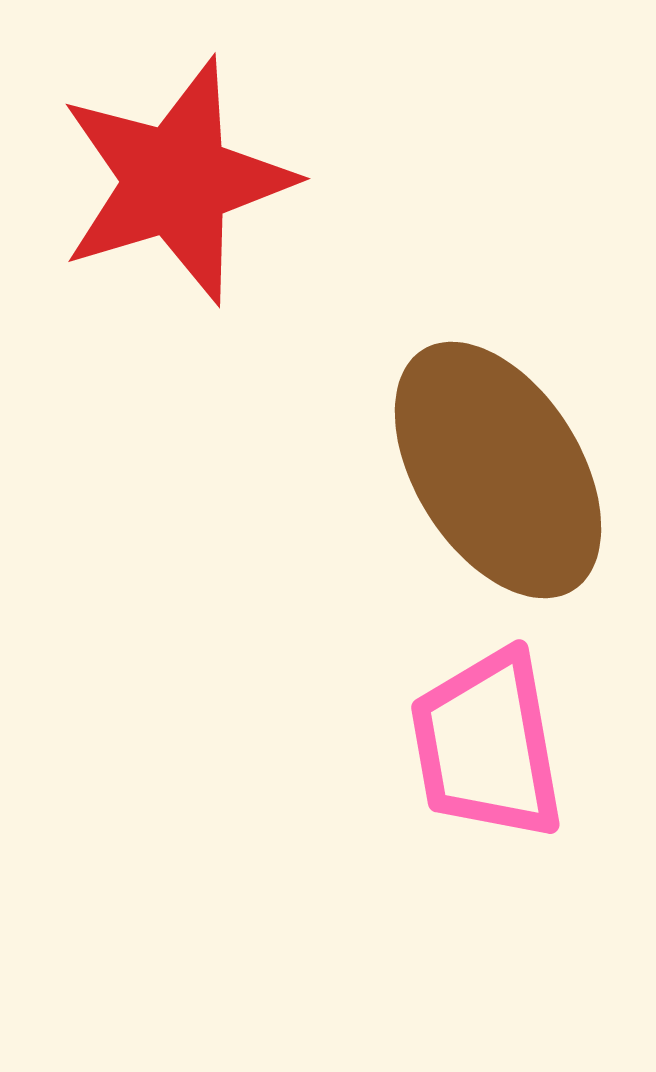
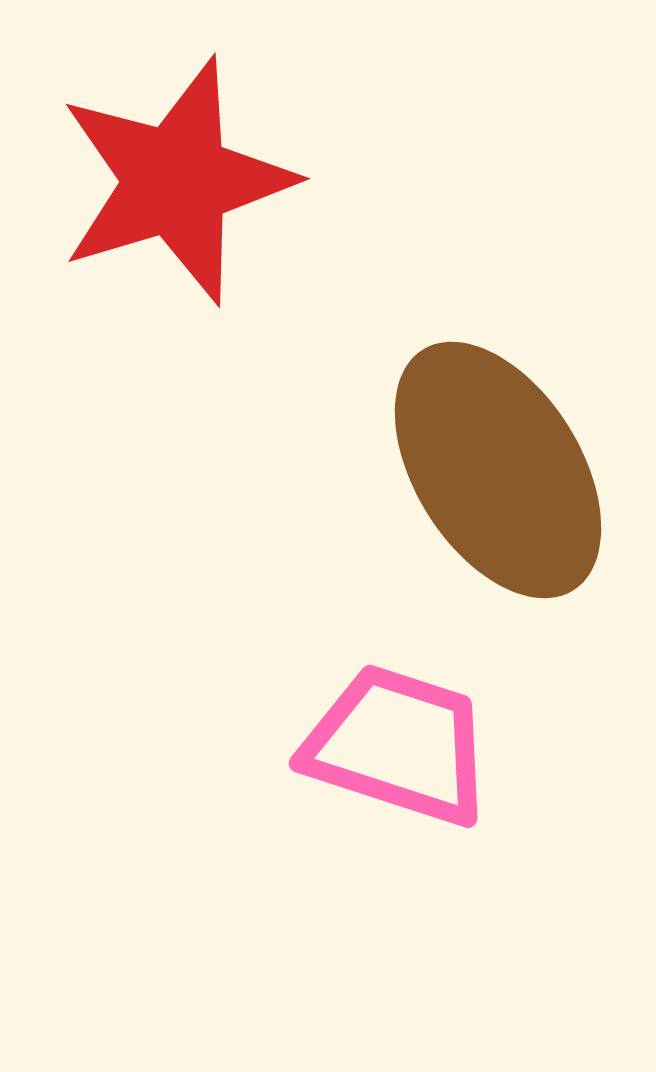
pink trapezoid: moved 89 px left; rotated 118 degrees clockwise
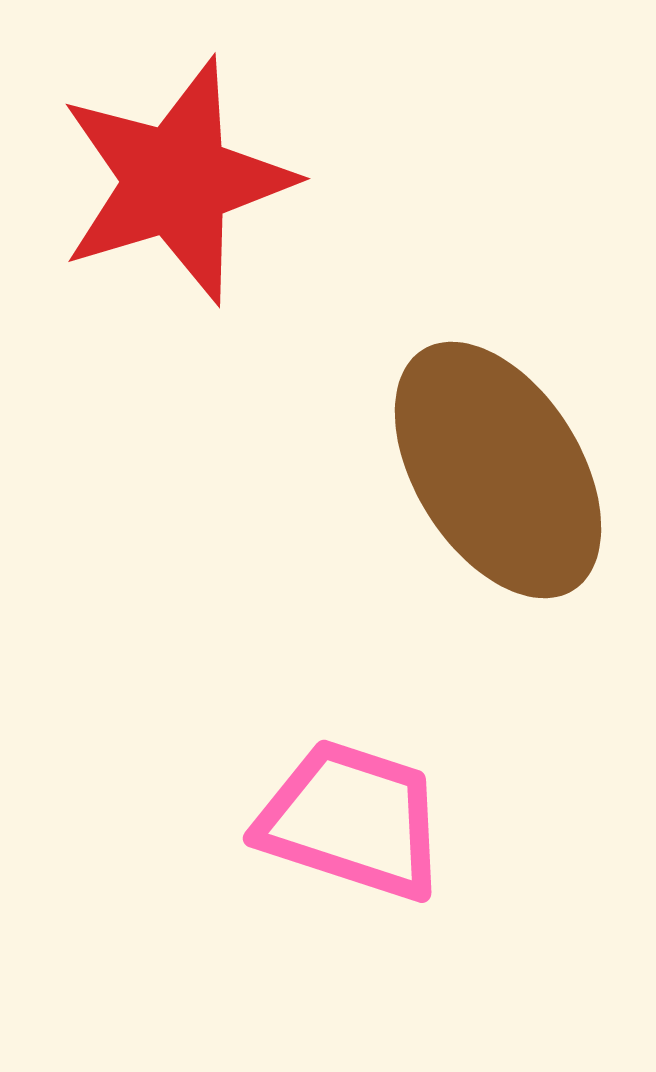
pink trapezoid: moved 46 px left, 75 px down
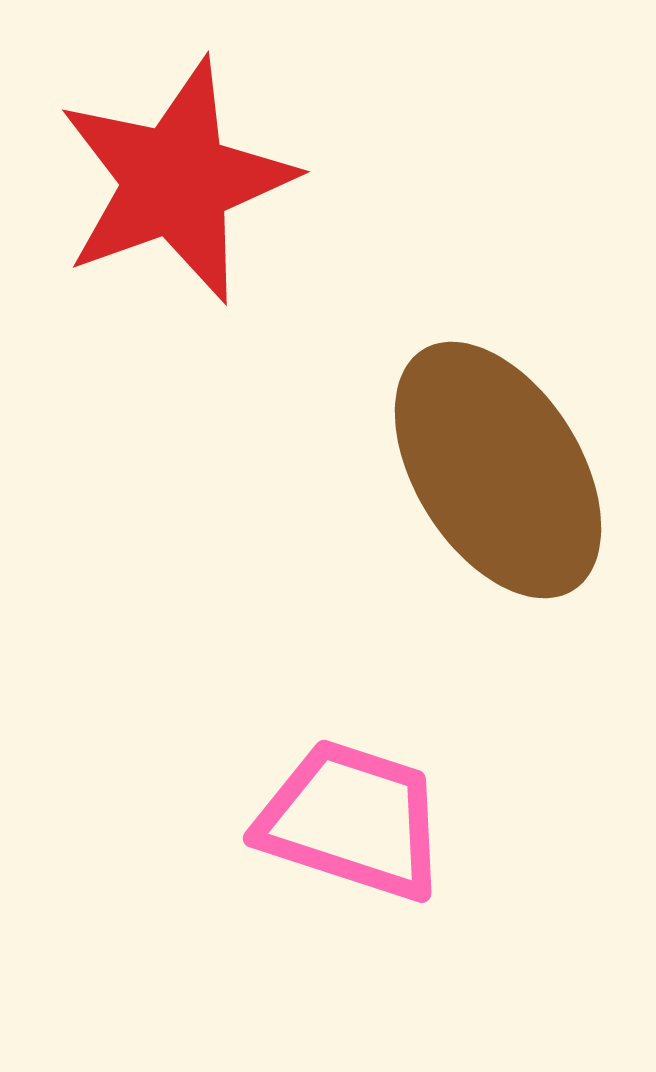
red star: rotated 3 degrees counterclockwise
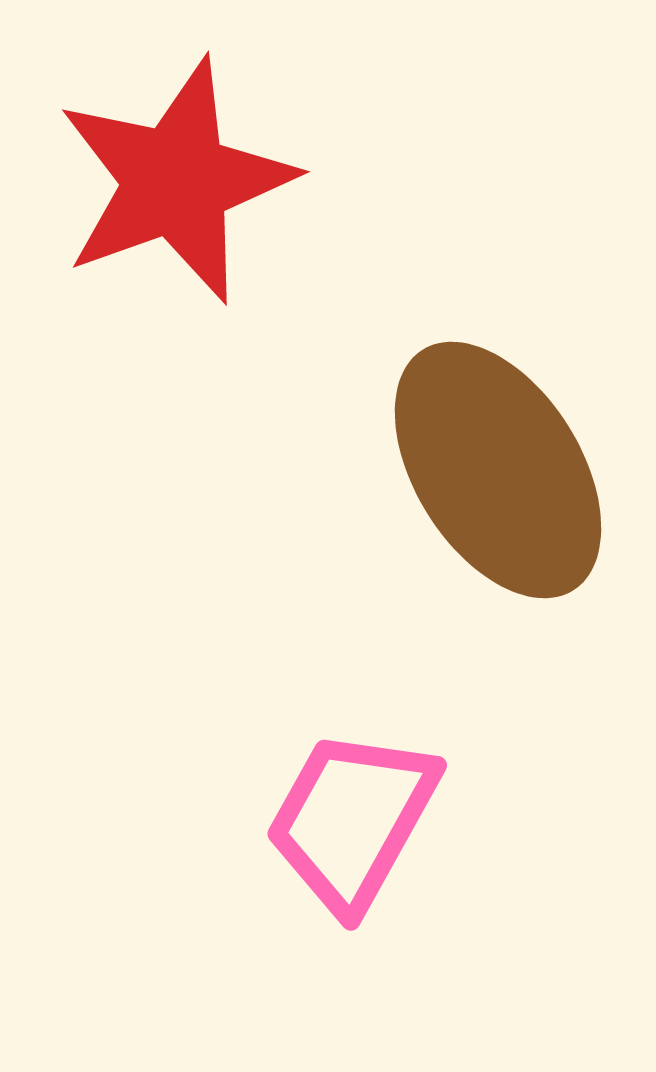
pink trapezoid: rotated 79 degrees counterclockwise
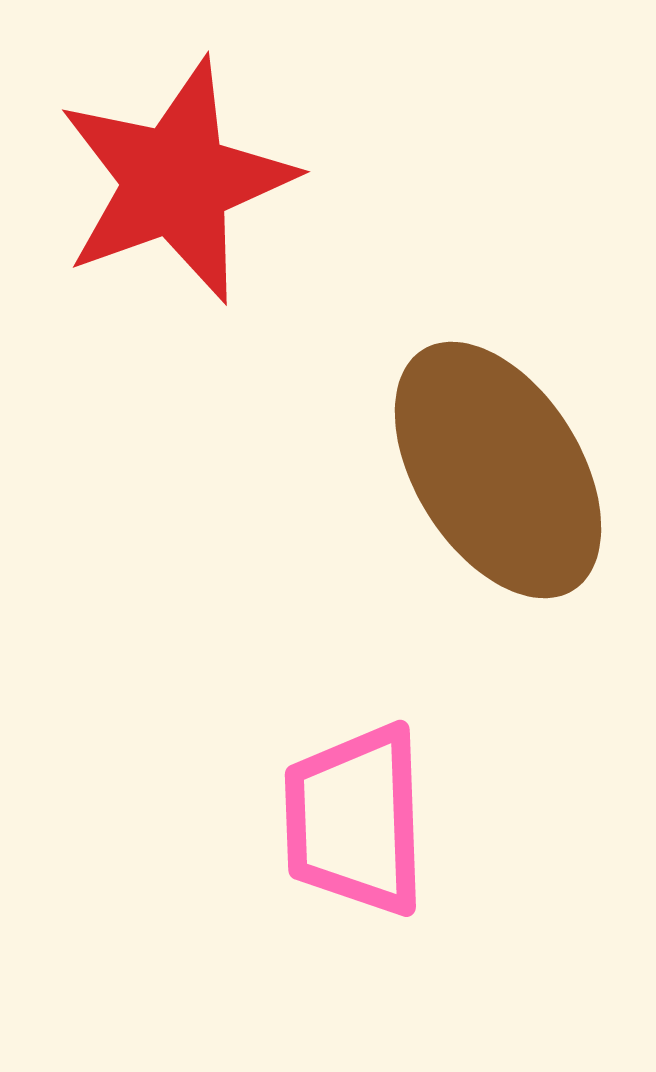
pink trapezoid: moved 3 px right; rotated 31 degrees counterclockwise
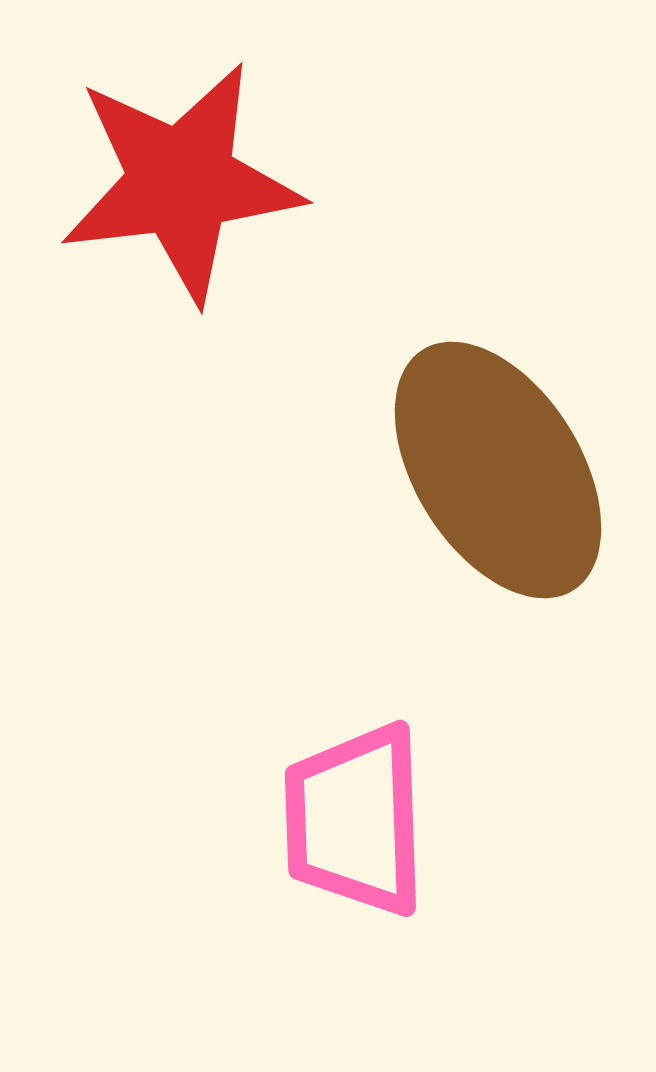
red star: moved 5 px right, 1 px down; rotated 13 degrees clockwise
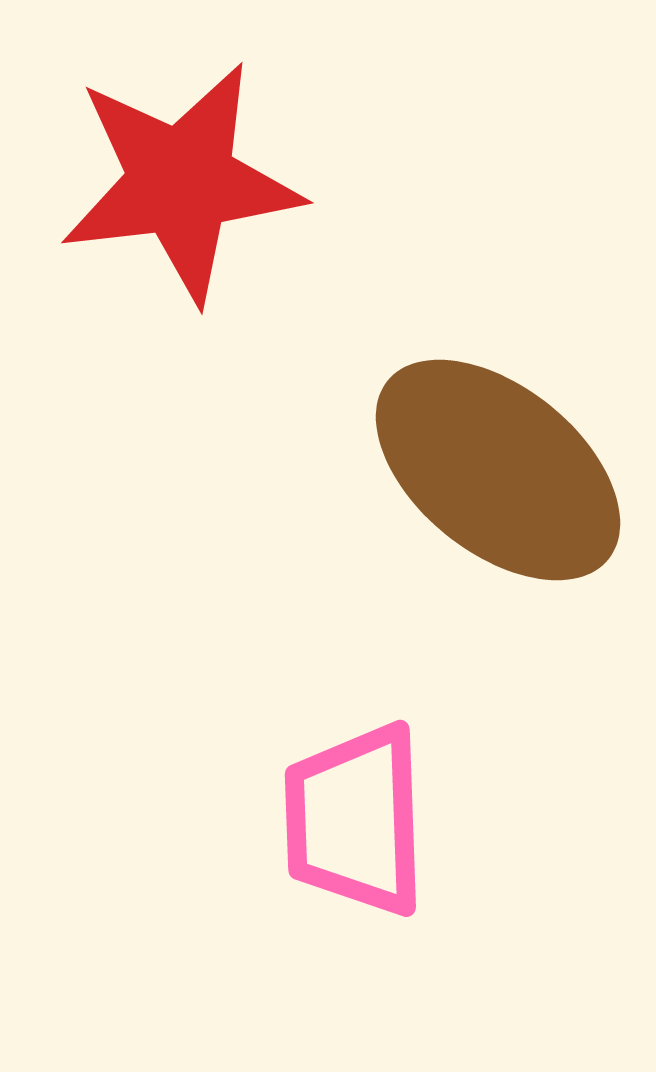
brown ellipse: rotated 19 degrees counterclockwise
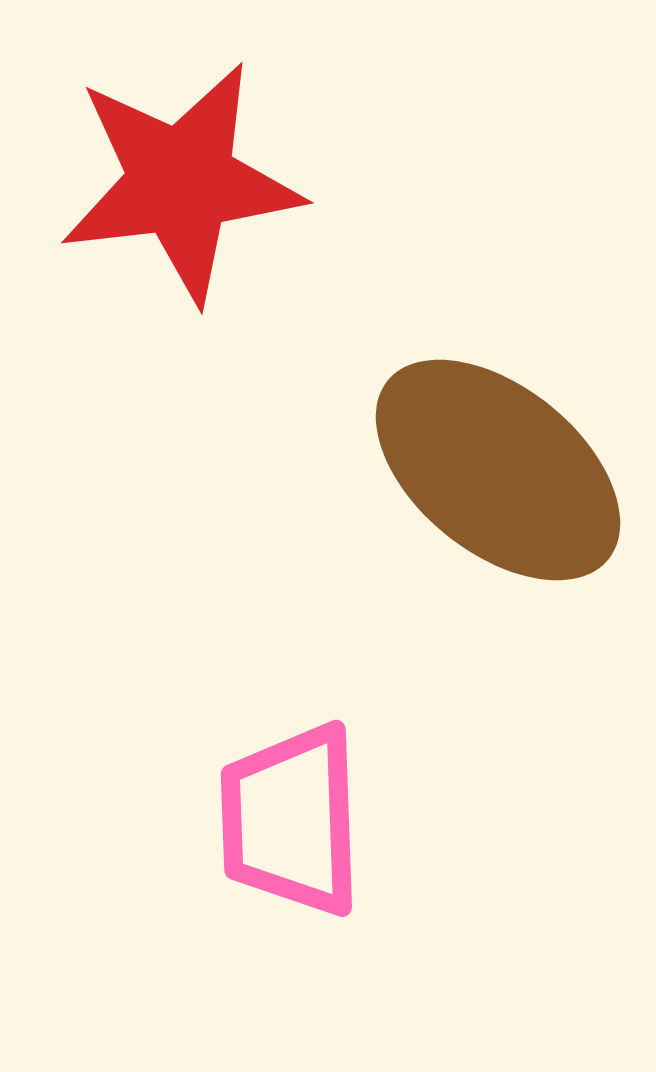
pink trapezoid: moved 64 px left
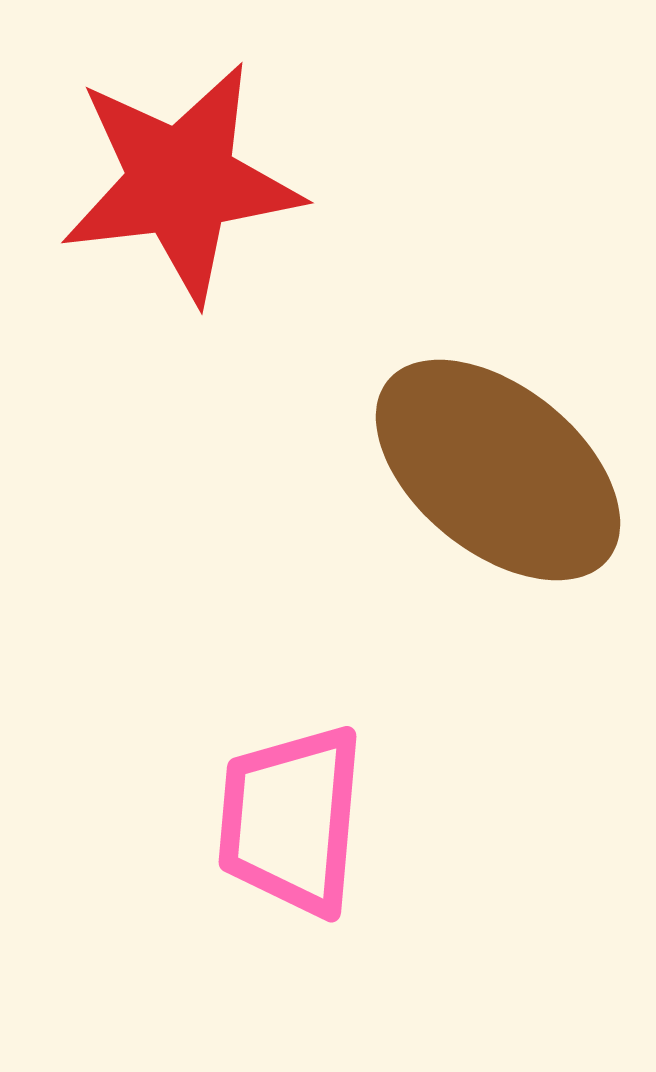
pink trapezoid: rotated 7 degrees clockwise
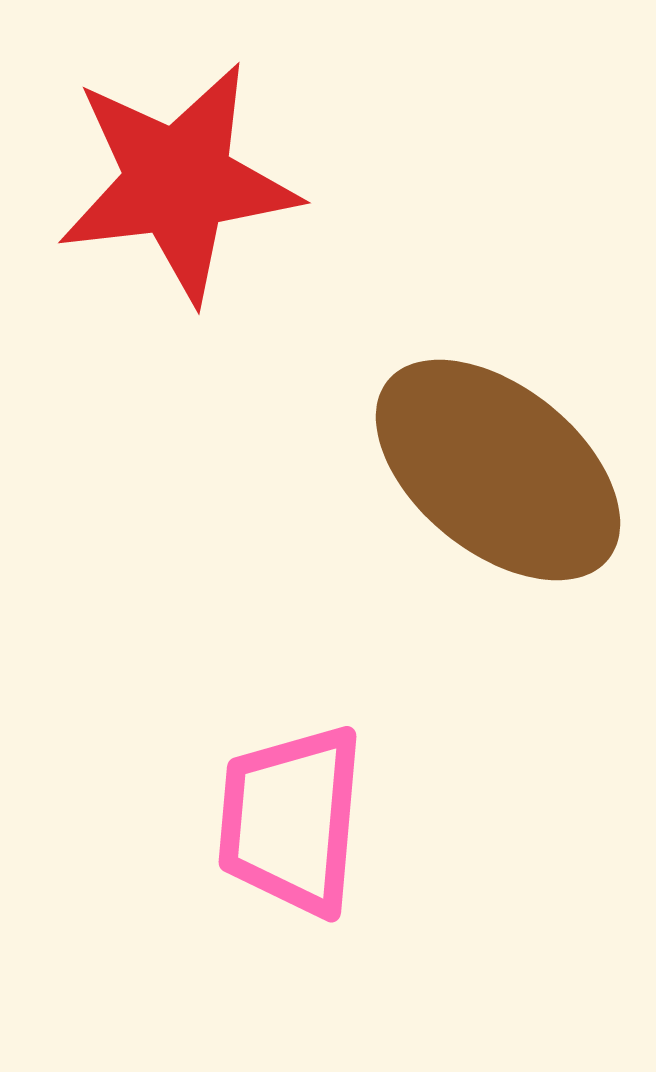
red star: moved 3 px left
